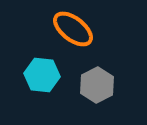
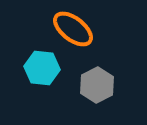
cyan hexagon: moved 7 px up
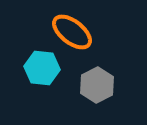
orange ellipse: moved 1 px left, 3 px down
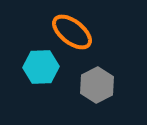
cyan hexagon: moved 1 px left, 1 px up; rotated 8 degrees counterclockwise
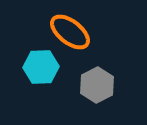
orange ellipse: moved 2 px left
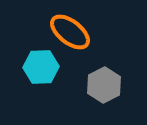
gray hexagon: moved 7 px right
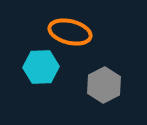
orange ellipse: rotated 24 degrees counterclockwise
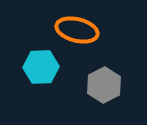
orange ellipse: moved 7 px right, 2 px up
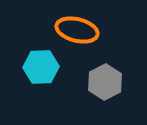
gray hexagon: moved 1 px right, 3 px up
